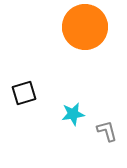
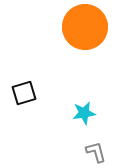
cyan star: moved 11 px right, 1 px up
gray L-shape: moved 11 px left, 21 px down
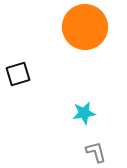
black square: moved 6 px left, 19 px up
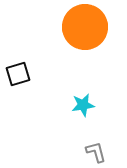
cyan star: moved 1 px left, 8 px up
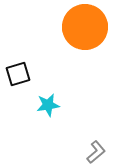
cyan star: moved 35 px left
gray L-shape: rotated 65 degrees clockwise
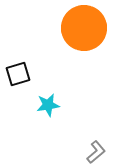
orange circle: moved 1 px left, 1 px down
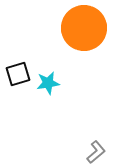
cyan star: moved 22 px up
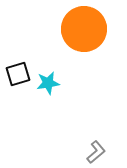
orange circle: moved 1 px down
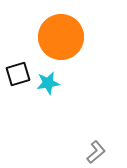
orange circle: moved 23 px left, 8 px down
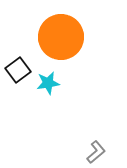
black square: moved 4 px up; rotated 20 degrees counterclockwise
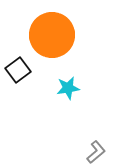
orange circle: moved 9 px left, 2 px up
cyan star: moved 20 px right, 5 px down
